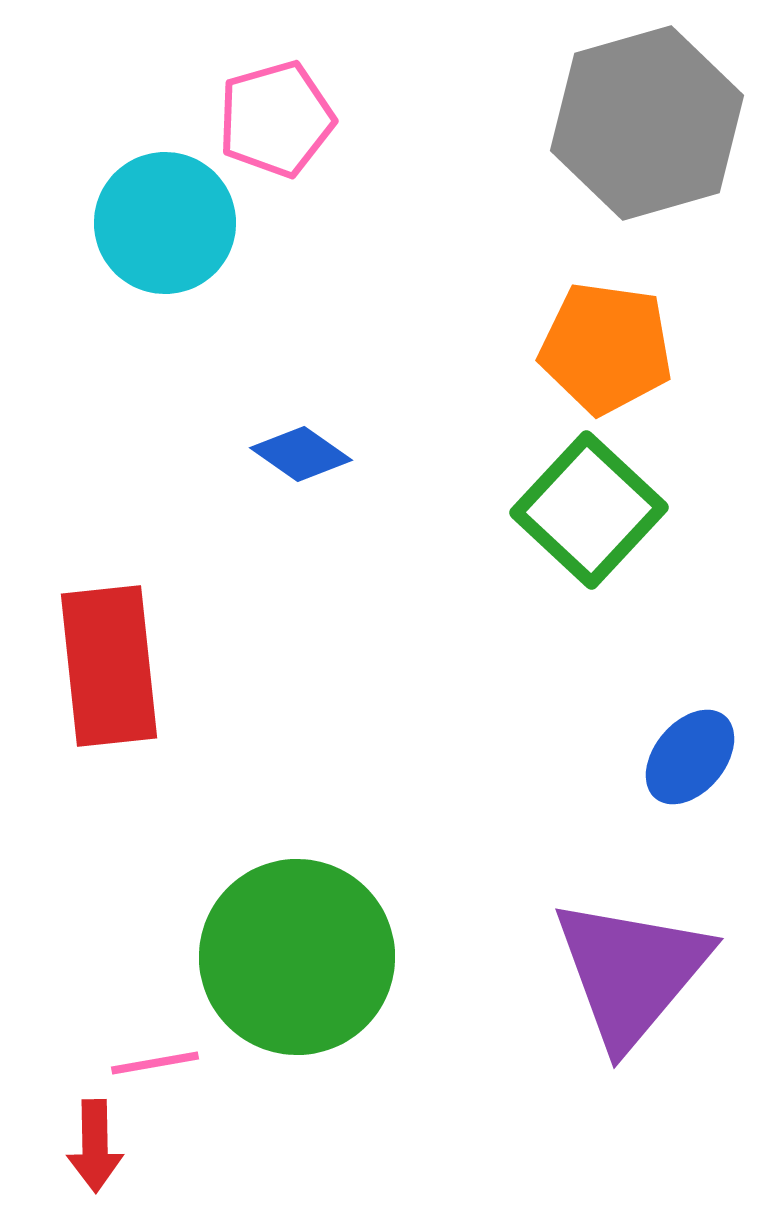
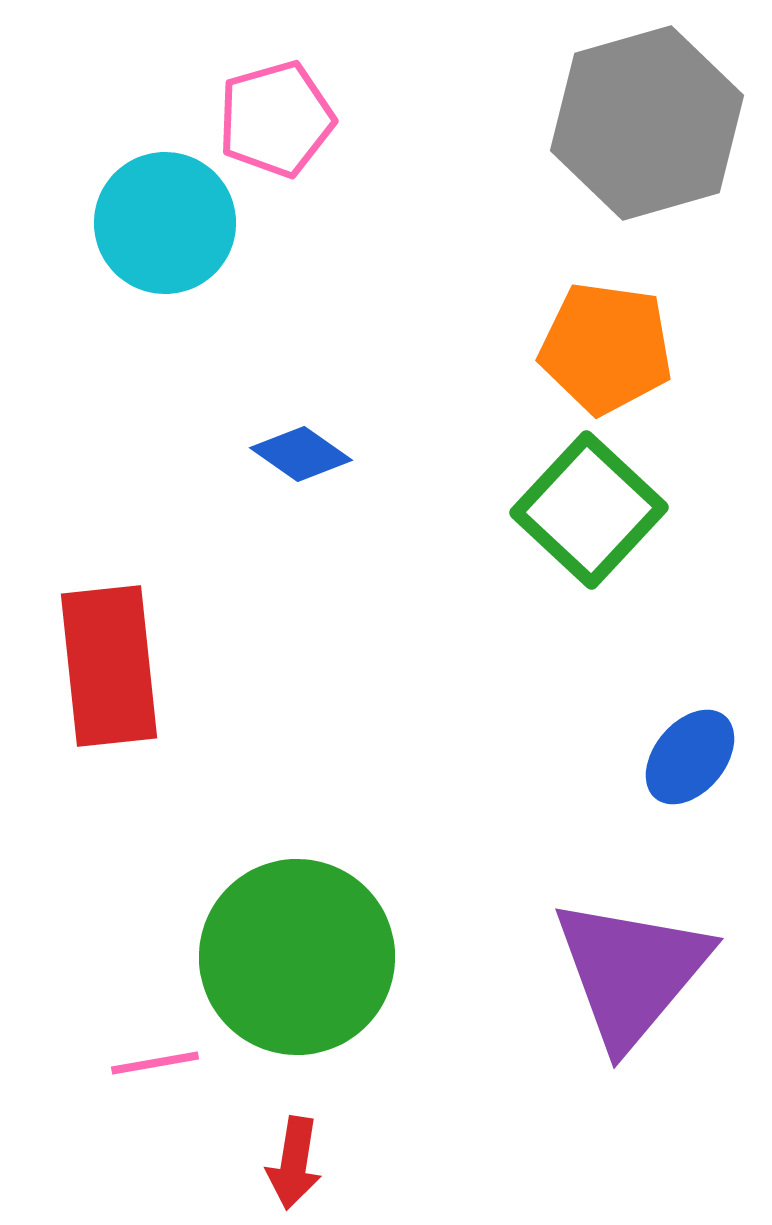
red arrow: moved 199 px right, 17 px down; rotated 10 degrees clockwise
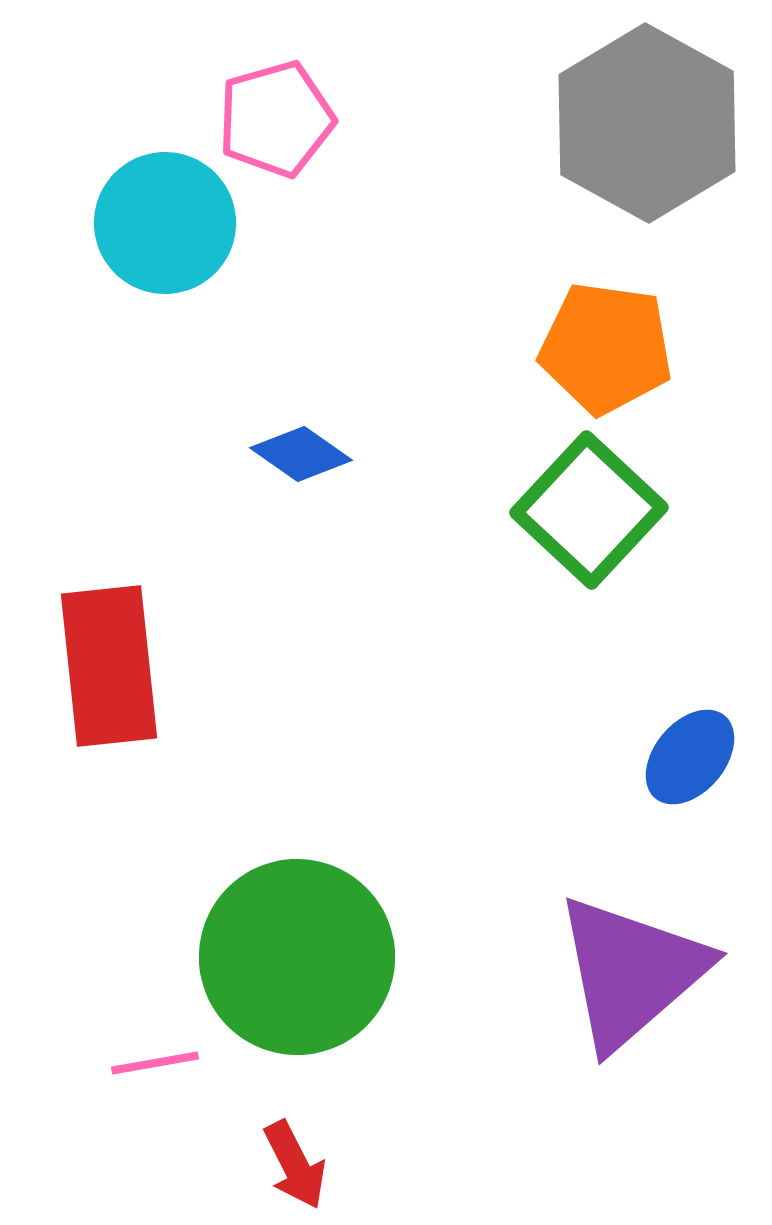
gray hexagon: rotated 15 degrees counterclockwise
purple triangle: rotated 9 degrees clockwise
red arrow: moved 1 px right, 2 px down; rotated 36 degrees counterclockwise
